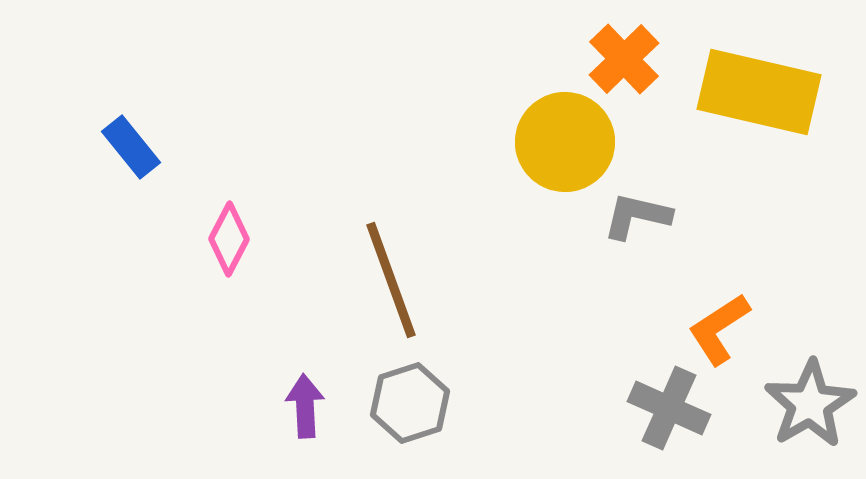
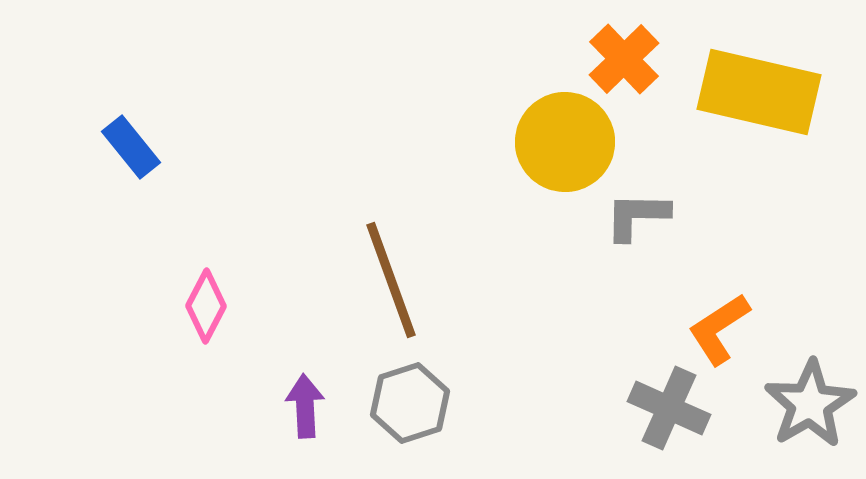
gray L-shape: rotated 12 degrees counterclockwise
pink diamond: moved 23 px left, 67 px down
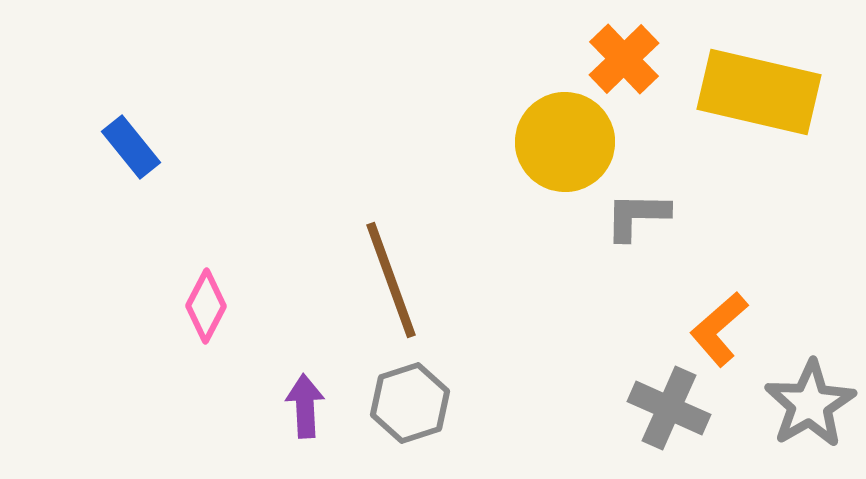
orange L-shape: rotated 8 degrees counterclockwise
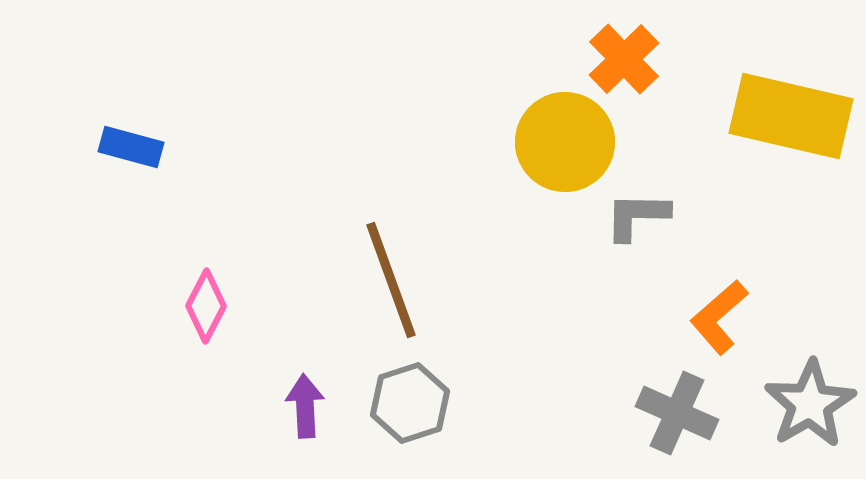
yellow rectangle: moved 32 px right, 24 px down
blue rectangle: rotated 36 degrees counterclockwise
orange L-shape: moved 12 px up
gray cross: moved 8 px right, 5 px down
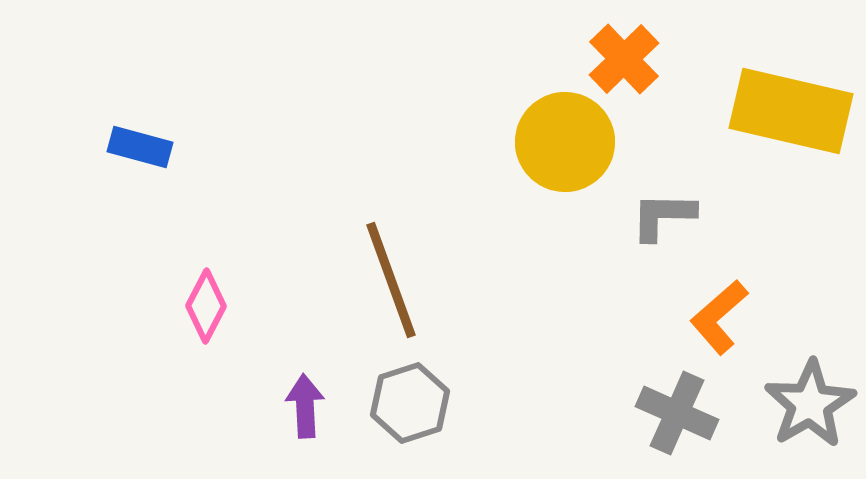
yellow rectangle: moved 5 px up
blue rectangle: moved 9 px right
gray L-shape: moved 26 px right
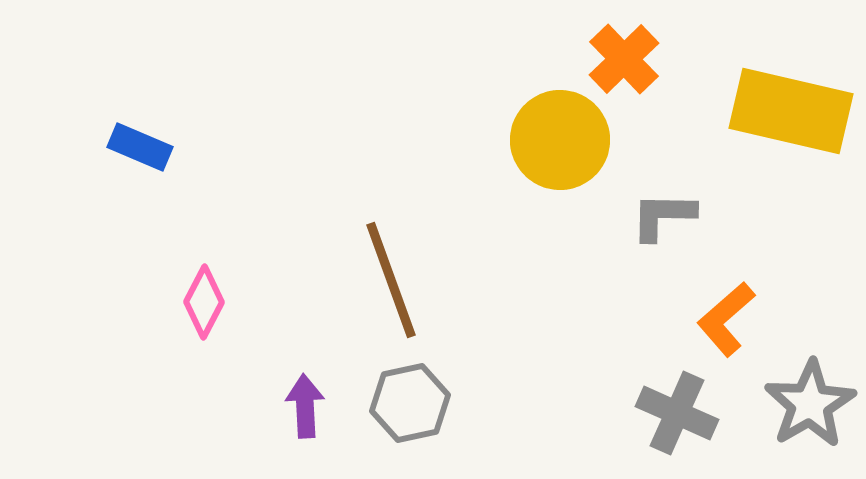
yellow circle: moved 5 px left, 2 px up
blue rectangle: rotated 8 degrees clockwise
pink diamond: moved 2 px left, 4 px up
orange L-shape: moved 7 px right, 2 px down
gray hexagon: rotated 6 degrees clockwise
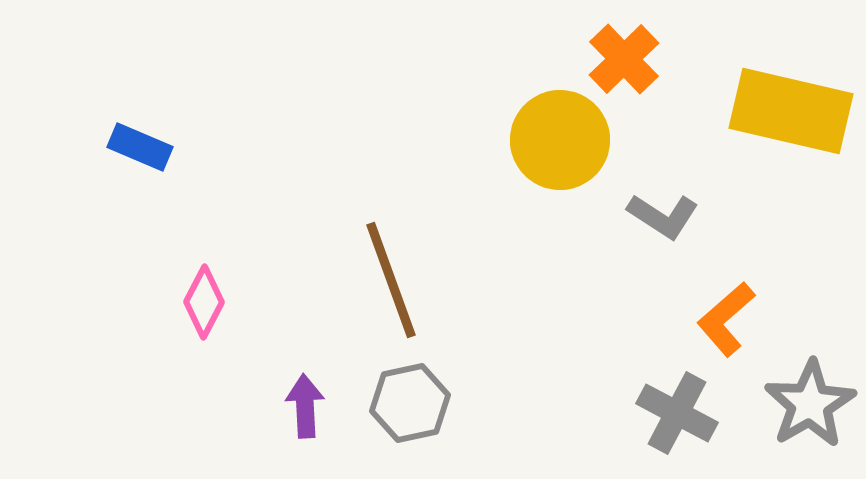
gray L-shape: rotated 148 degrees counterclockwise
gray cross: rotated 4 degrees clockwise
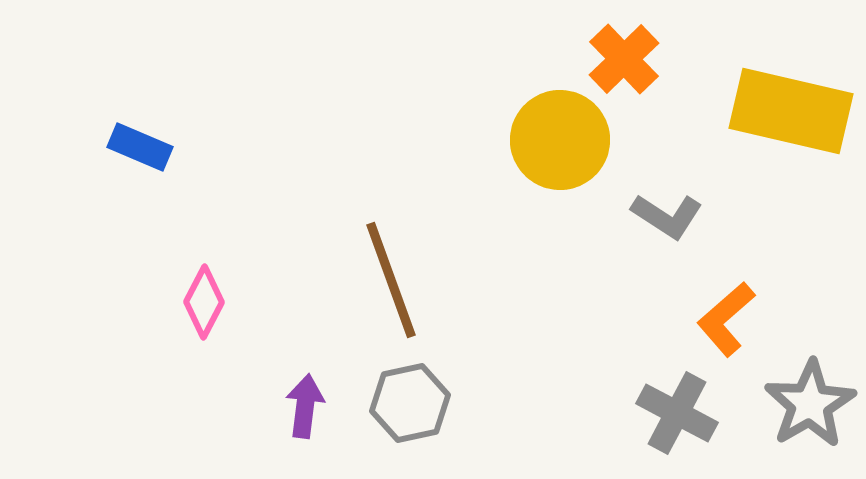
gray L-shape: moved 4 px right
purple arrow: rotated 10 degrees clockwise
